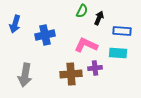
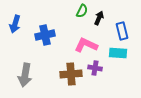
blue rectangle: rotated 72 degrees clockwise
purple cross: rotated 16 degrees clockwise
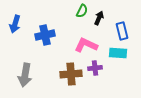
purple cross: rotated 16 degrees counterclockwise
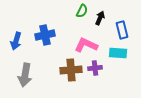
black arrow: moved 1 px right
blue arrow: moved 1 px right, 17 px down
blue rectangle: moved 1 px up
brown cross: moved 4 px up
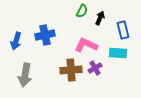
blue rectangle: moved 1 px right
purple cross: rotated 24 degrees counterclockwise
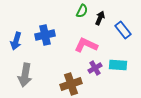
blue rectangle: rotated 24 degrees counterclockwise
cyan rectangle: moved 12 px down
brown cross: moved 14 px down; rotated 15 degrees counterclockwise
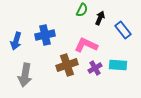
green semicircle: moved 1 px up
brown cross: moved 4 px left, 19 px up
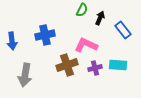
blue arrow: moved 4 px left; rotated 24 degrees counterclockwise
purple cross: rotated 16 degrees clockwise
